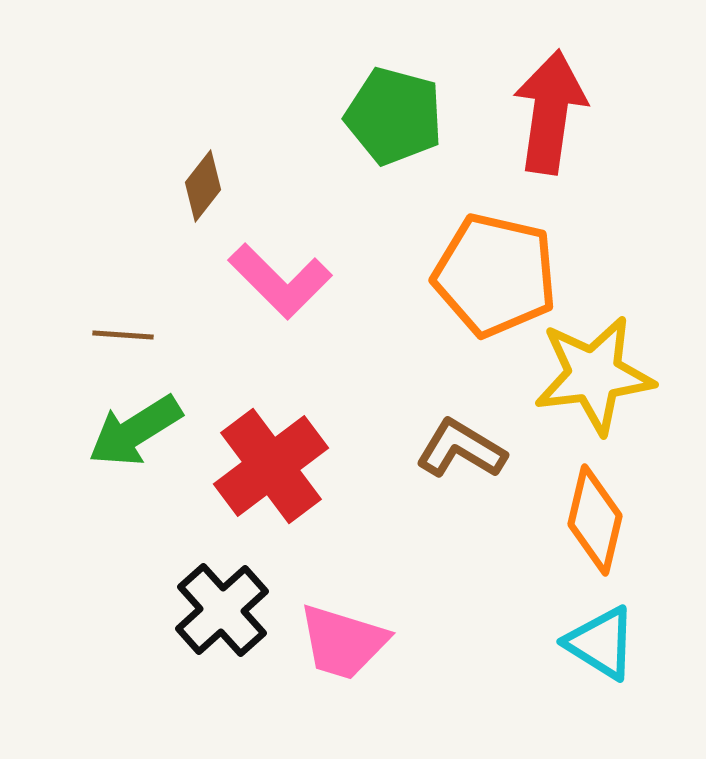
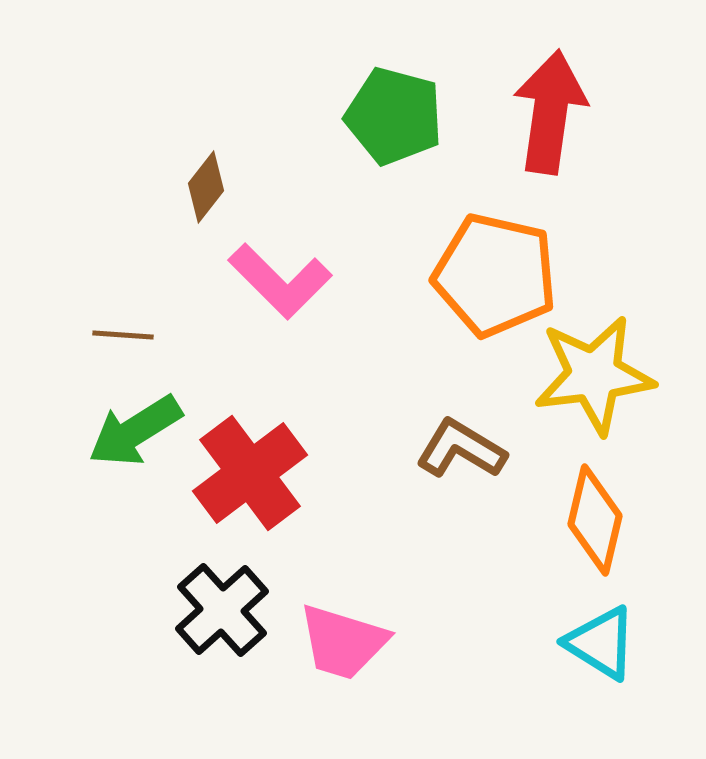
brown diamond: moved 3 px right, 1 px down
red cross: moved 21 px left, 7 px down
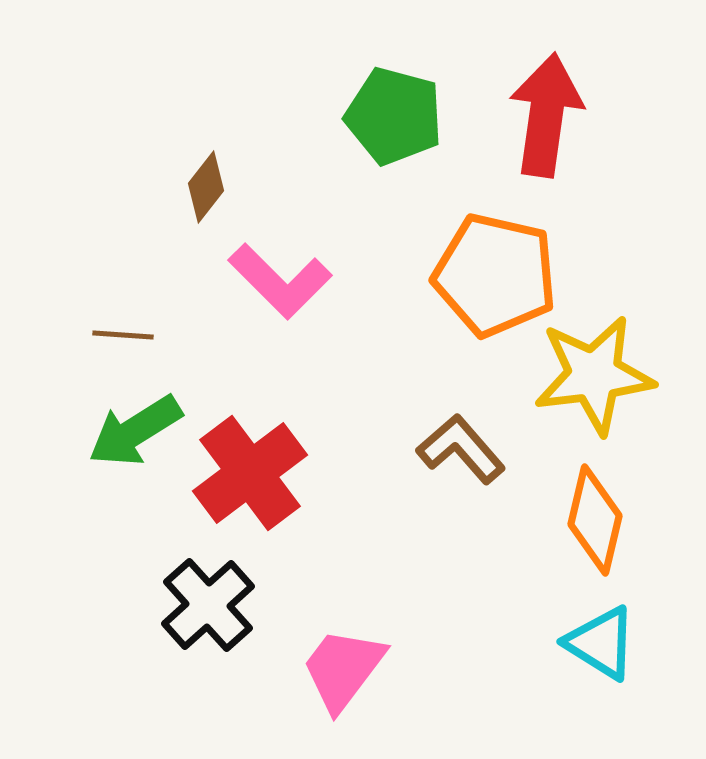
red arrow: moved 4 px left, 3 px down
brown L-shape: rotated 18 degrees clockwise
black cross: moved 14 px left, 5 px up
pink trapezoid: moved 27 px down; rotated 110 degrees clockwise
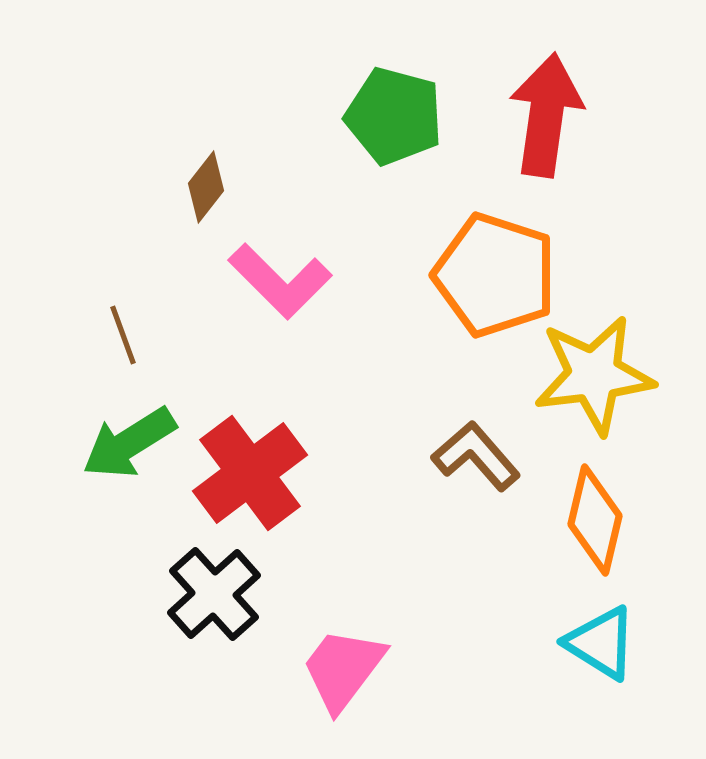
orange pentagon: rotated 5 degrees clockwise
brown line: rotated 66 degrees clockwise
green arrow: moved 6 px left, 12 px down
brown L-shape: moved 15 px right, 7 px down
black cross: moved 6 px right, 11 px up
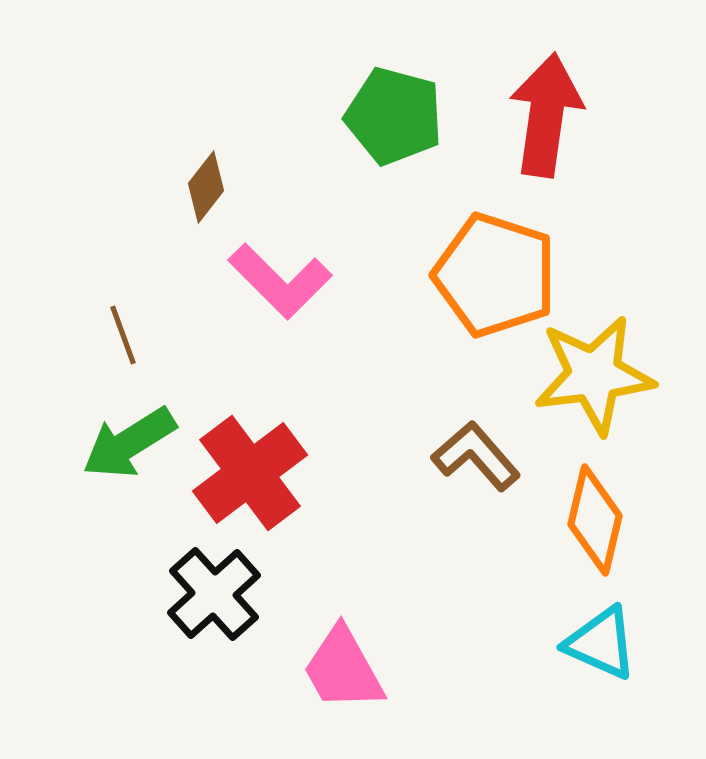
cyan triangle: rotated 8 degrees counterclockwise
pink trapezoid: rotated 66 degrees counterclockwise
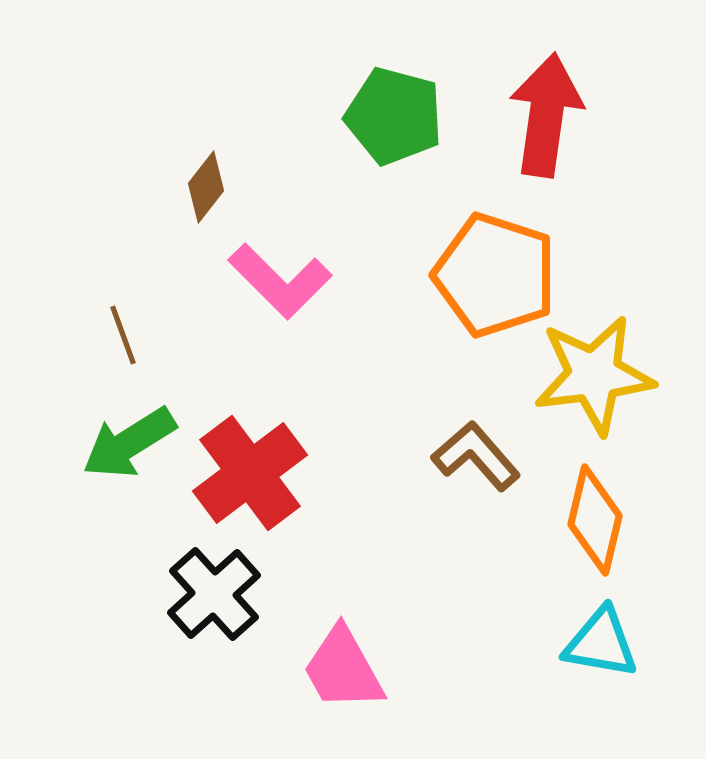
cyan triangle: rotated 14 degrees counterclockwise
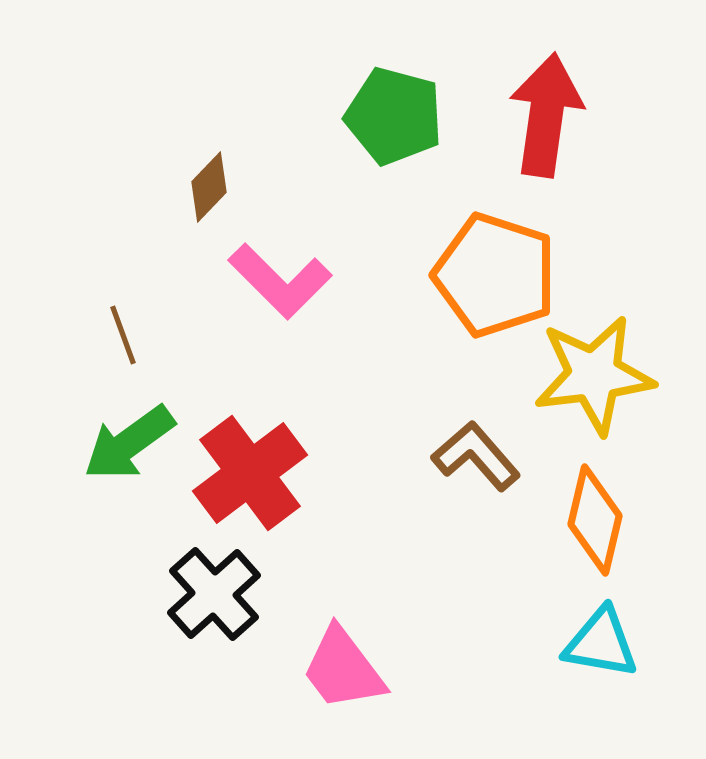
brown diamond: moved 3 px right; rotated 6 degrees clockwise
green arrow: rotated 4 degrees counterclockwise
pink trapezoid: rotated 8 degrees counterclockwise
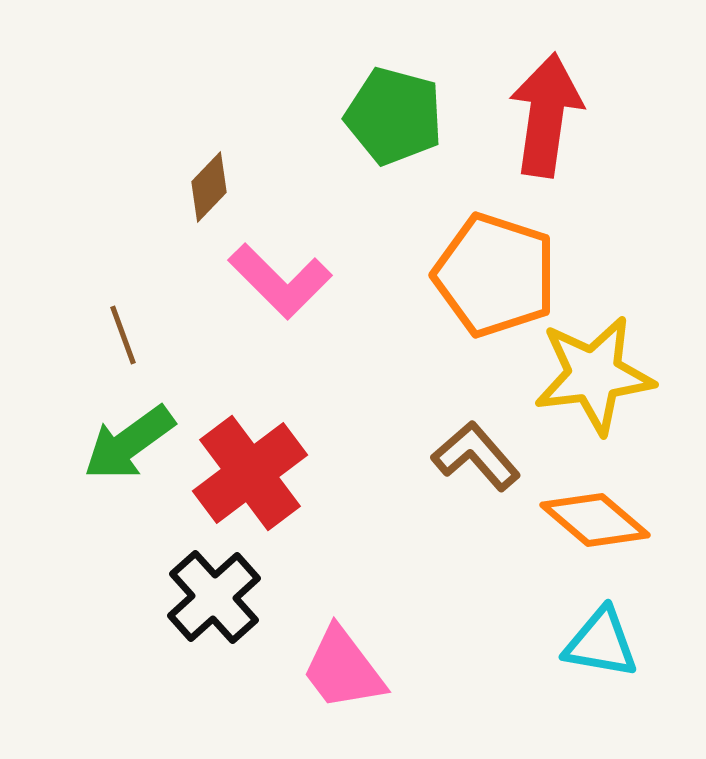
orange diamond: rotated 63 degrees counterclockwise
black cross: moved 3 px down
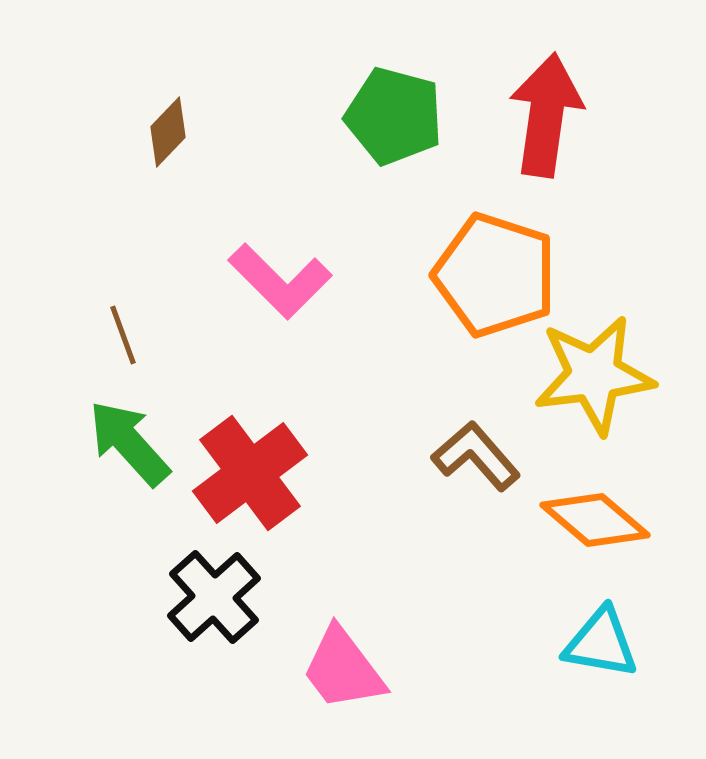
brown diamond: moved 41 px left, 55 px up
green arrow: rotated 84 degrees clockwise
